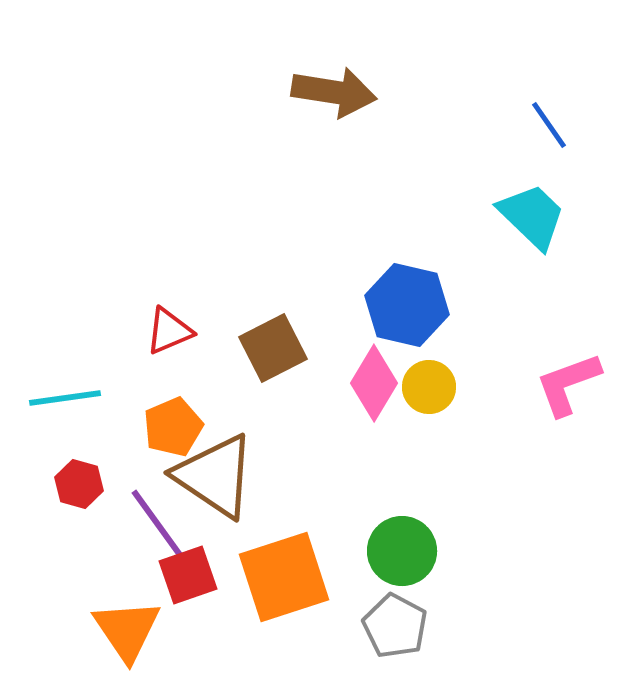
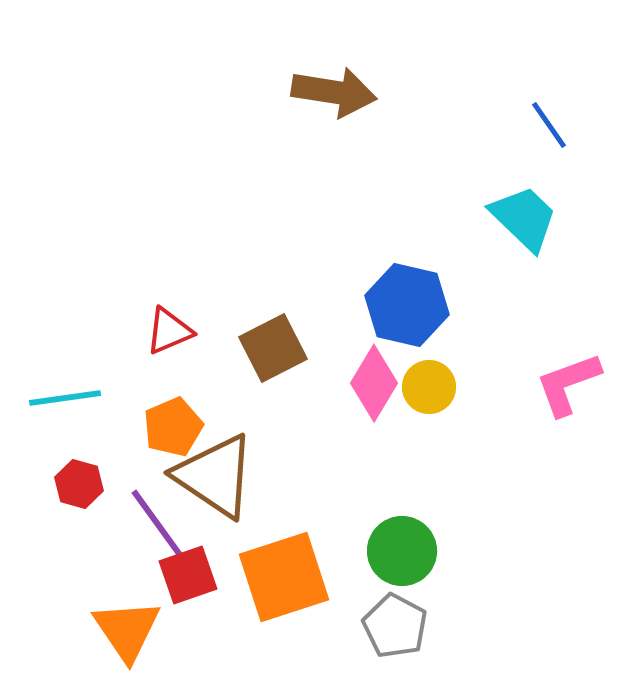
cyan trapezoid: moved 8 px left, 2 px down
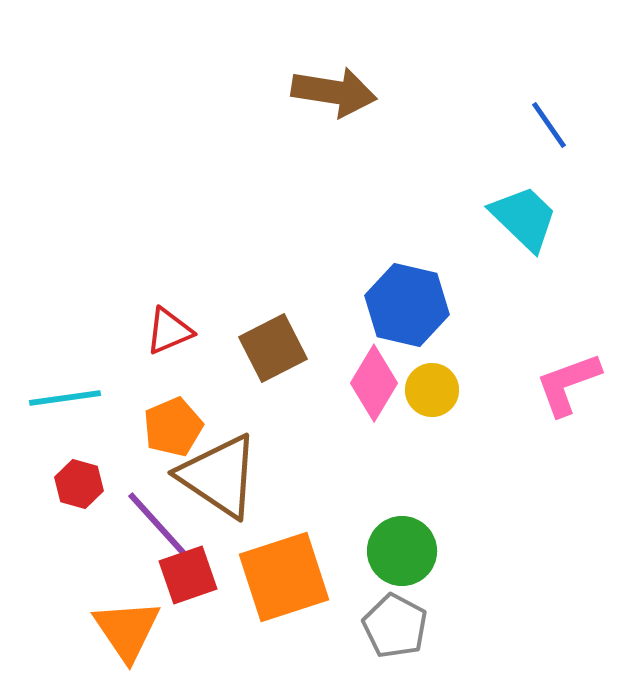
yellow circle: moved 3 px right, 3 px down
brown triangle: moved 4 px right
purple line: rotated 6 degrees counterclockwise
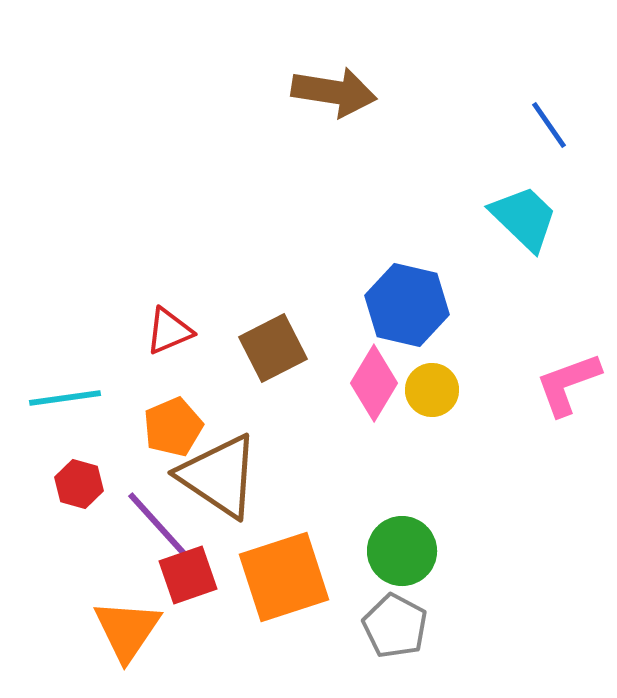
orange triangle: rotated 8 degrees clockwise
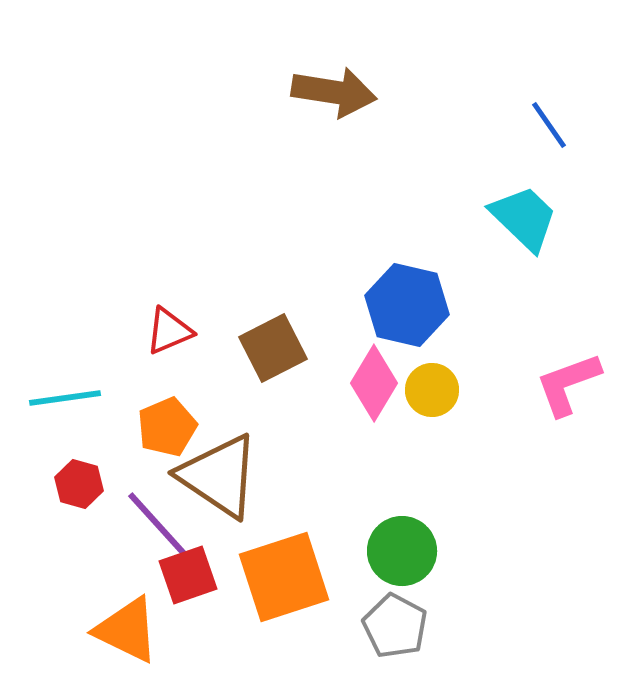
orange pentagon: moved 6 px left
orange triangle: rotated 38 degrees counterclockwise
